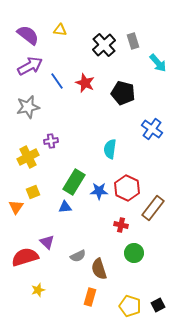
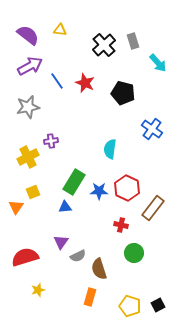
purple triangle: moved 14 px right; rotated 21 degrees clockwise
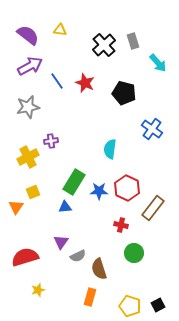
black pentagon: moved 1 px right
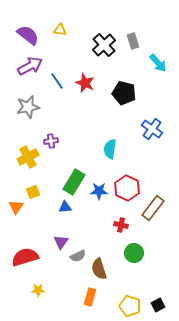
yellow star: rotated 16 degrees clockwise
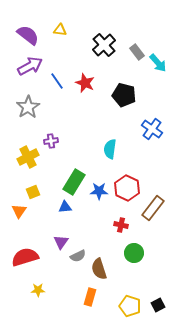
gray rectangle: moved 4 px right, 11 px down; rotated 21 degrees counterclockwise
black pentagon: moved 2 px down
gray star: rotated 20 degrees counterclockwise
orange triangle: moved 3 px right, 4 px down
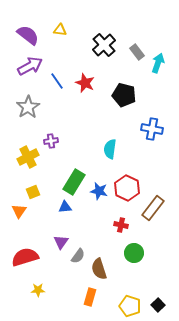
cyan arrow: rotated 120 degrees counterclockwise
blue cross: rotated 25 degrees counterclockwise
blue star: rotated 12 degrees clockwise
gray semicircle: rotated 28 degrees counterclockwise
black square: rotated 16 degrees counterclockwise
